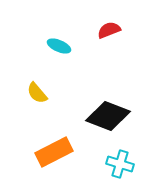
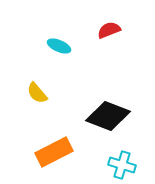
cyan cross: moved 2 px right, 1 px down
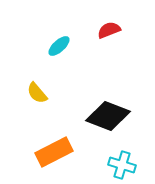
cyan ellipse: rotated 65 degrees counterclockwise
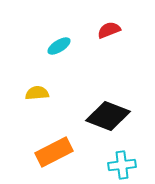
cyan ellipse: rotated 10 degrees clockwise
yellow semicircle: rotated 125 degrees clockwise
cyan cross: rotated 24 degrees counterclockwise
